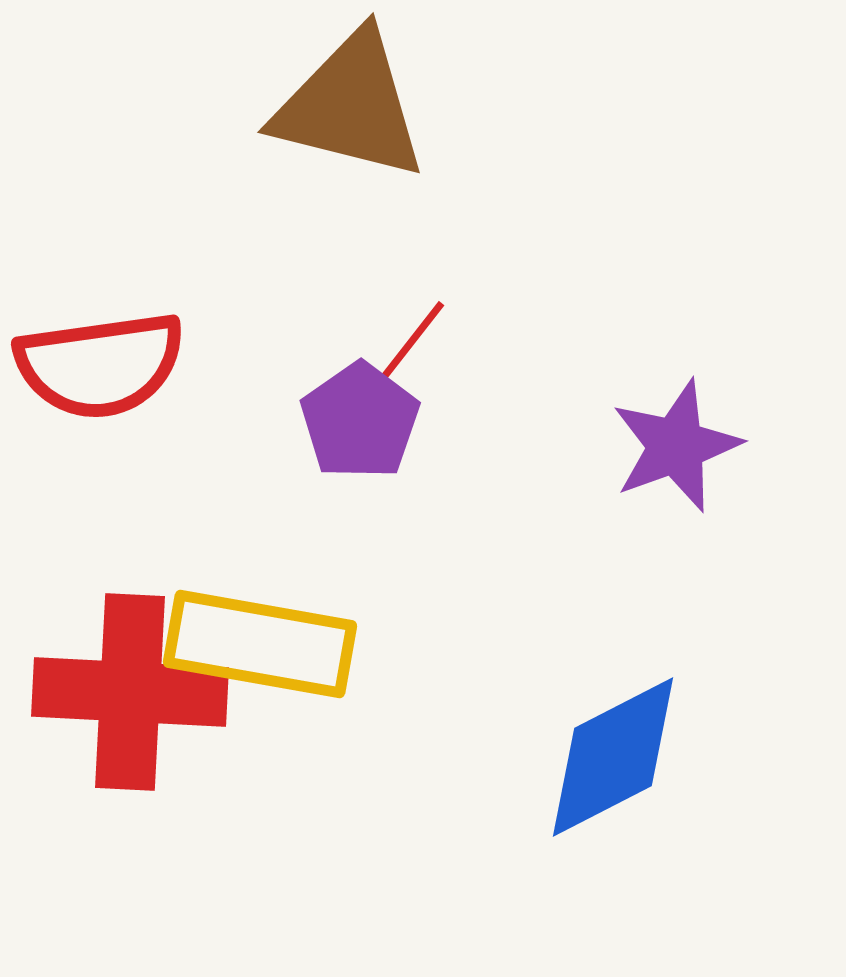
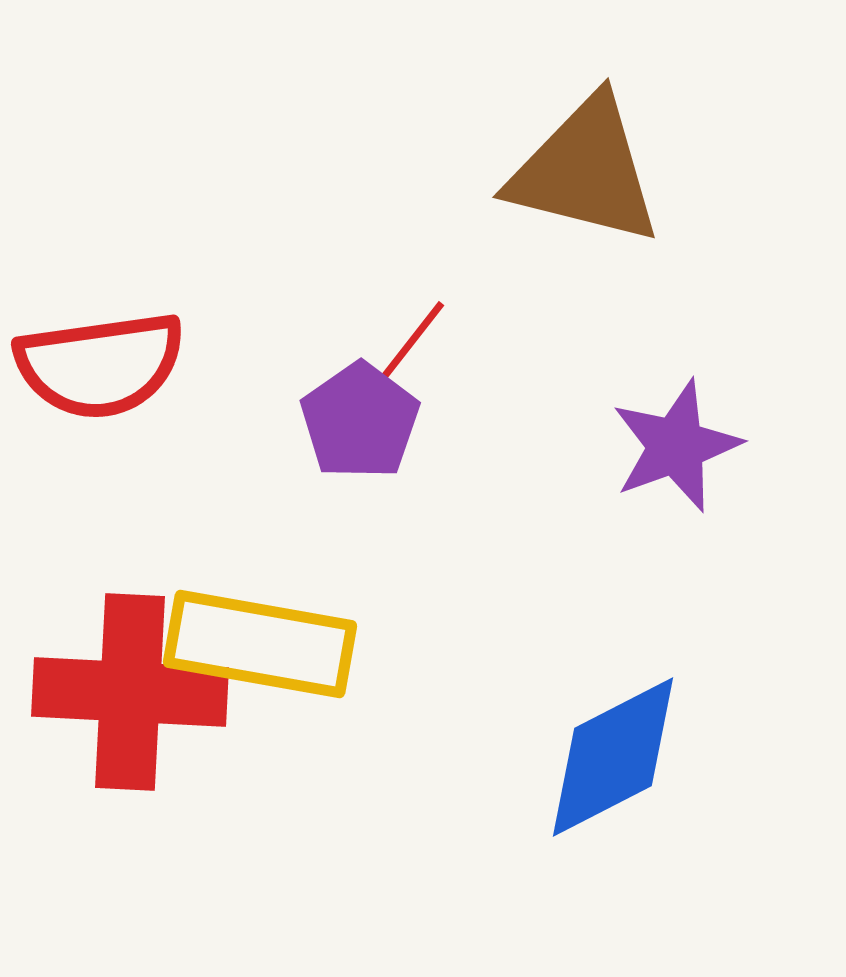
brown triangle: moved 235 px right, 65 px down
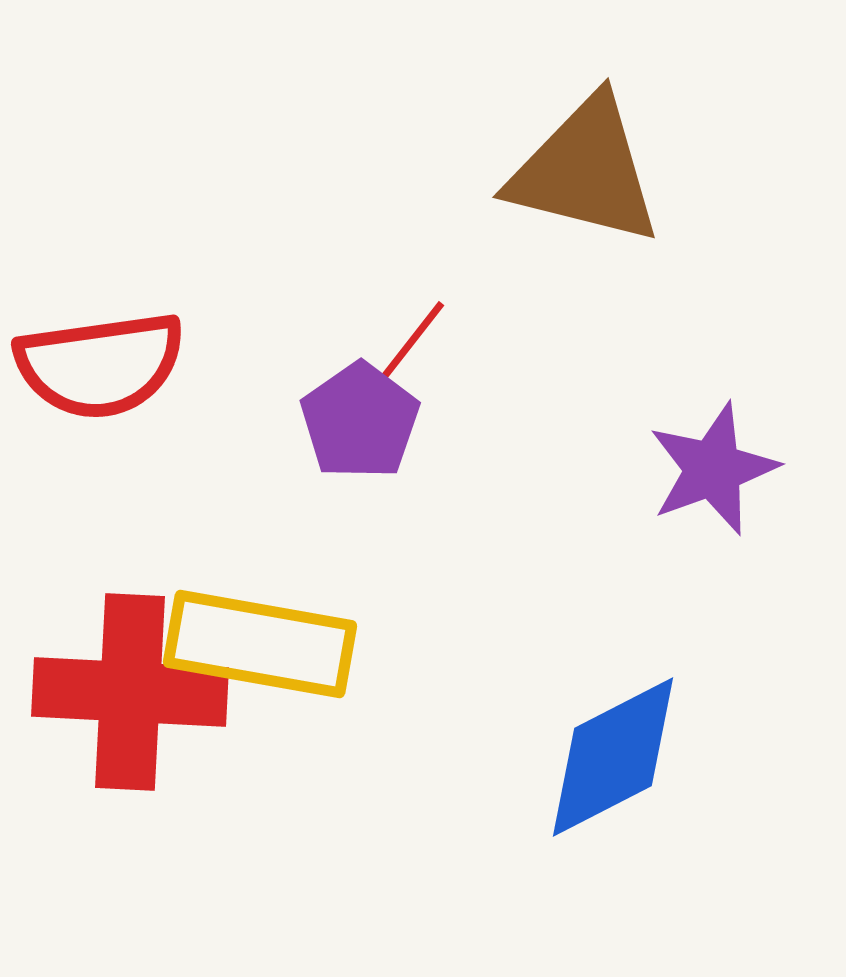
purple star: moved 37 px right, 23 px down
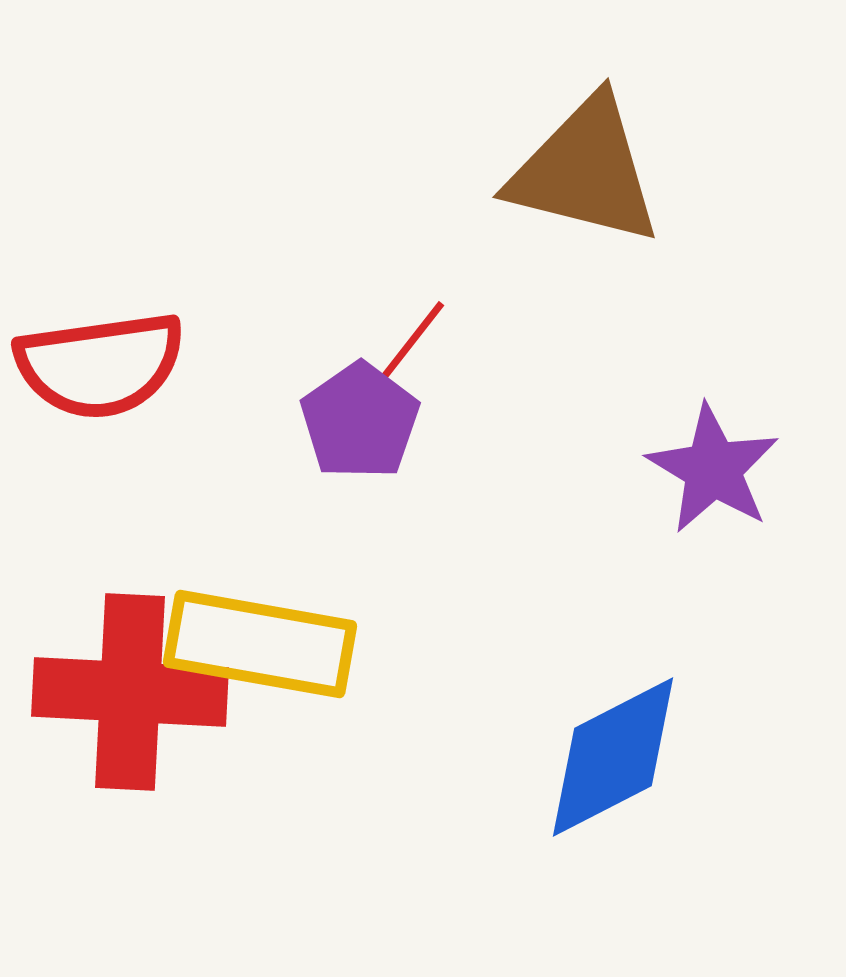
purple star: rotated 21 degrees counterclockwise
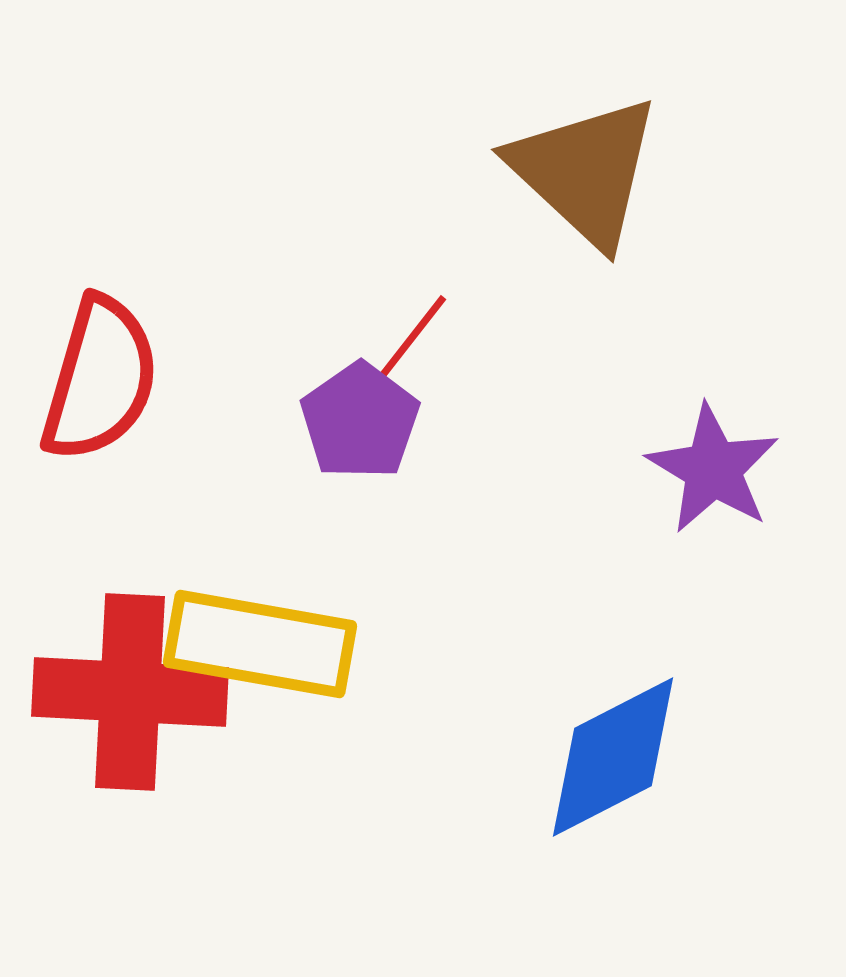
brown triangle: rotated 29 degrees clockwise
red line: moved 2 px right, 6 px up
red semicircle: moved 14 px down; rotated 66 degrees counterclockwise
